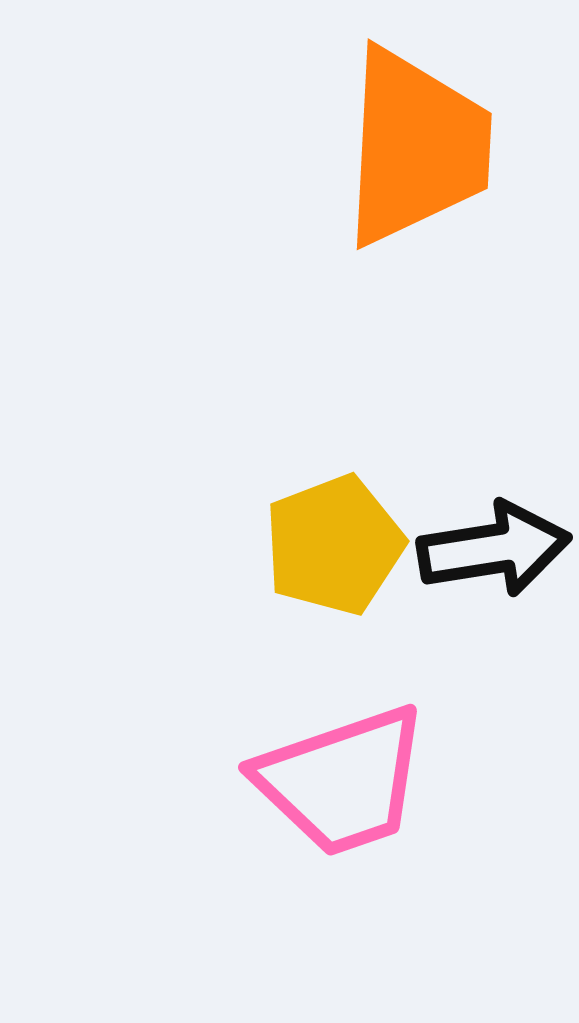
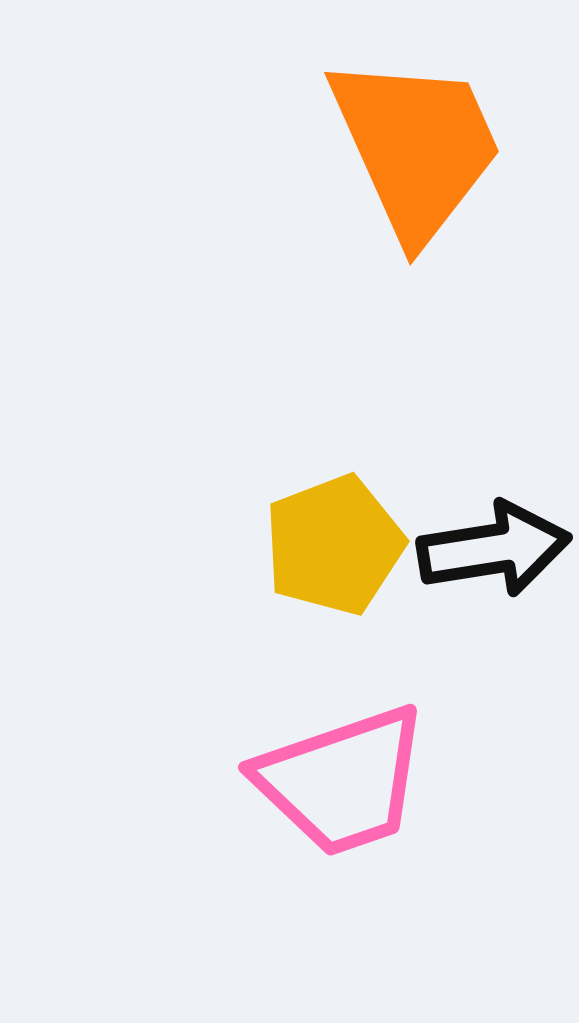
orange trapezoid: rotated 27 degrees counterclockwise
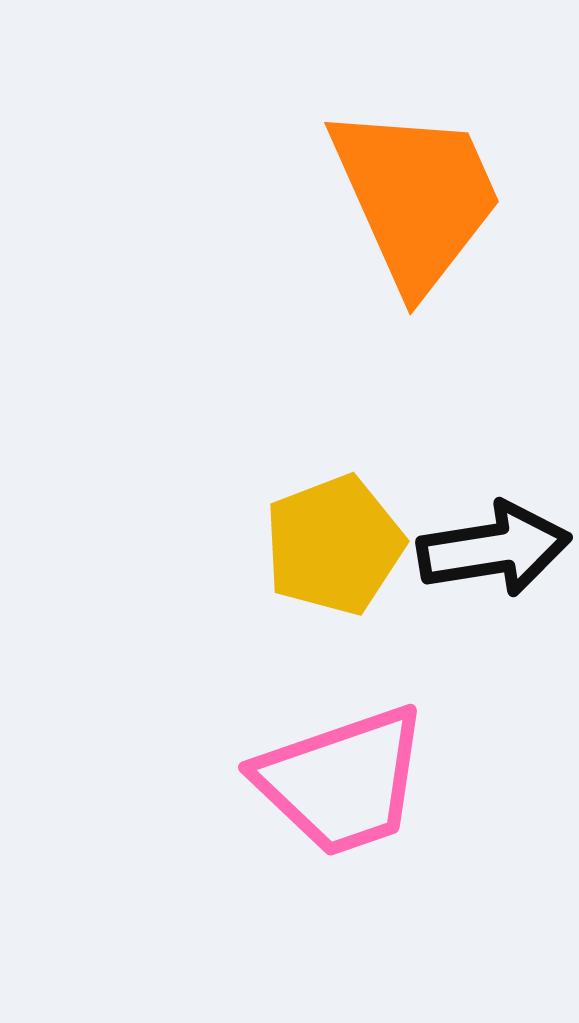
orange trapezoid: moved 50 px down
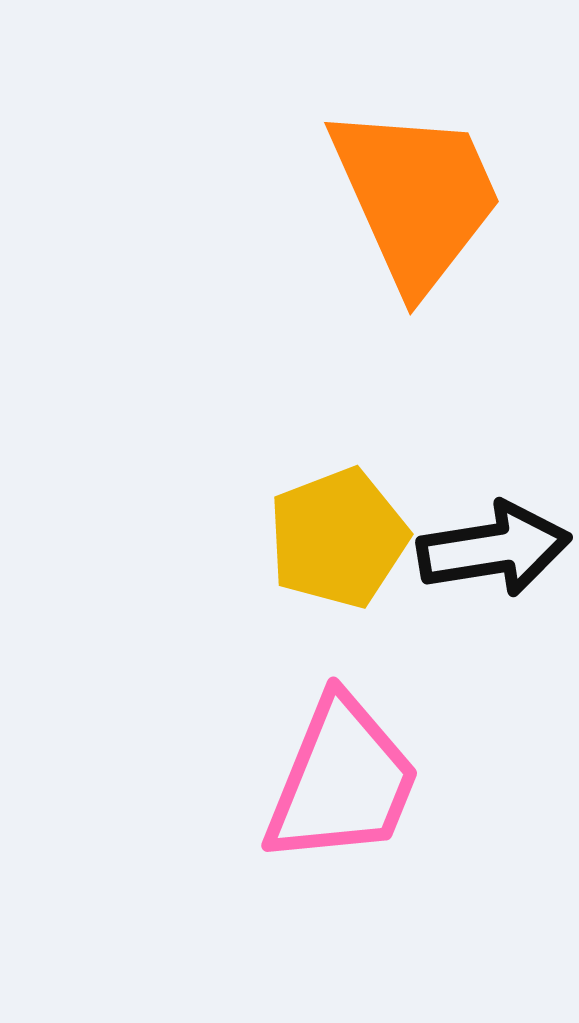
yellow pentagon: moved 4 px right, 7 px up
pink trapezoid: rotated 49 degrees counterclockwise
